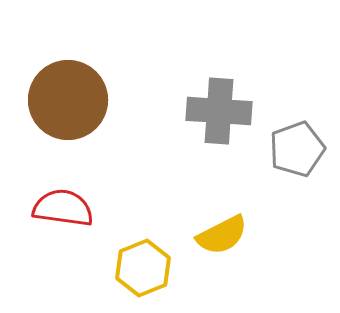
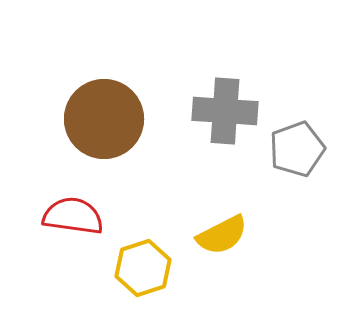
brown circle: moved 36 px right, 19 px down
gray cross: moved 6 px right
red semicircle: moved 10 px right, 8 px down
yellow hexagon: rotated 4 degrees clockwise
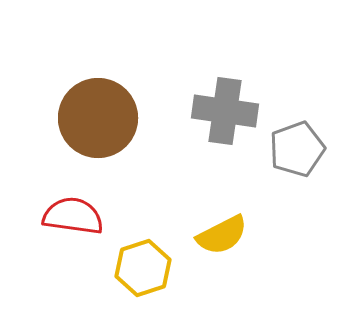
gray cross: rotated 4 degrees clockwise
brown circle: moved 6 px left, 1 px up
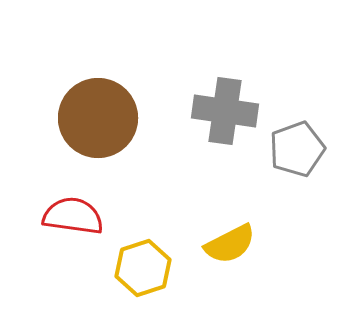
yellow semicircle: moved 8 px right, 9 px down
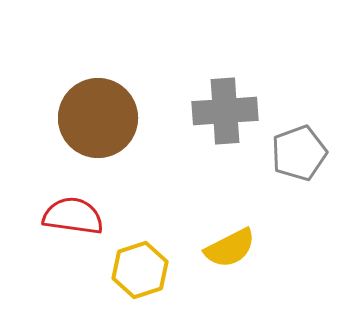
gray cross: rotated 12 degrees counterclockwise
gray pentagon: moved 2 px right, 4 px down
yellow semicircle: moved 4 px down
yellow hexagon: moved 3 px left, 2 px down
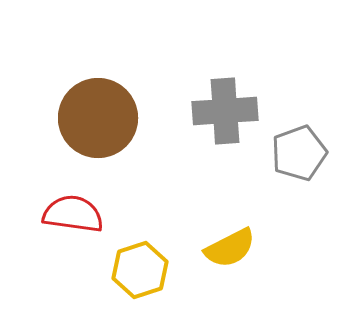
red semicircle: moved 2 px up
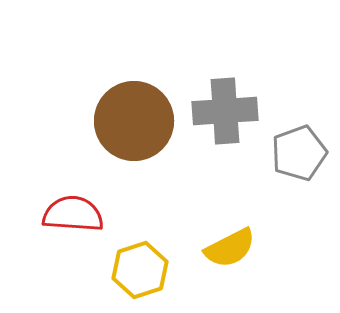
brown circle: moved 36 px right, 3 px down
red semicircle: rotated 4 degrees counterclockwise
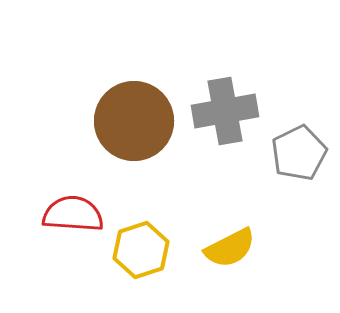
gray cross: rotated 6 degrees counterclockwise
gray pentagon: rotated 6 degrees counterclockwise
yellow hexagon: moved 1 px right, 20 px up
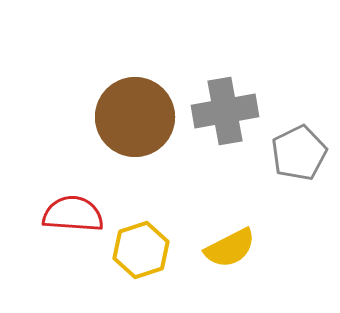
brown circle: moved 1 px right, 4 px up
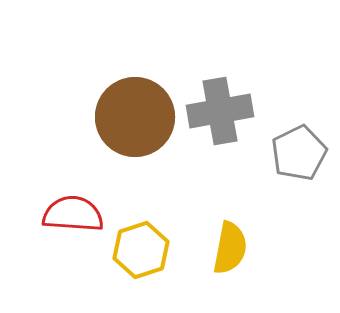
gray cross: moved 5 px left
yellow semicircle: rotated 52 degrees counterclockwise
